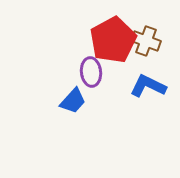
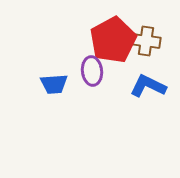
brown cross: rotated 12 degrees counterclockwise
purple ellipse: moved 1 px right, 1 px up
blue trapezoid: moved 19 px left, 17 px up; rotated 44 degrees clockwise
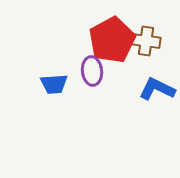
red pentagon: moved 1 px left
blue L-shape: moved 9 px right, 3 px down
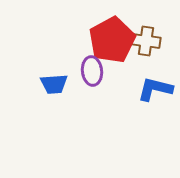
blue L-shape: moved 2 px left; rotated 12 degrees counterclockwise
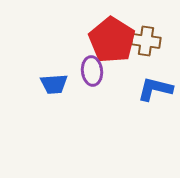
red pentagon: rotated 12 degrees counterclockwise
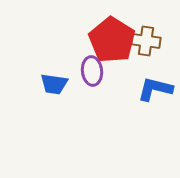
blue trapezoid: rotated 12 degrees clockwise
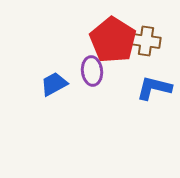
red pentagon: moved 1 px right
blue trapezoid: rotated 144 degrees clockwise
blue L-shape: moved 1 px left, 1 px up
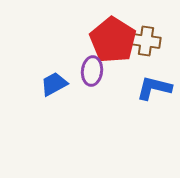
purple ellipse: rotated 12 degrees clockwise
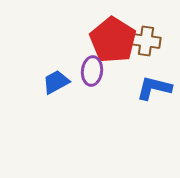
blue trapezoid: moved 2 px right, 2 px up
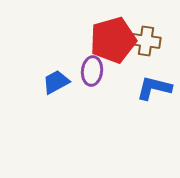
red pentagon: rotated 24 degrees clockwise
